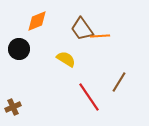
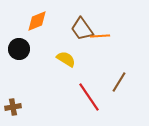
brown cross: rotated 14 degrees clockwise
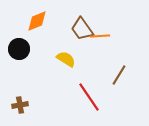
brown line: moved 7 px up
brown cross: moved 7 px right, 2 px up
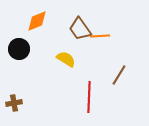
brown trapezoid: moved 2 px left
red line: rotated 36 degrees clockwise
brown cross: moved 6 px left, 2 px up
